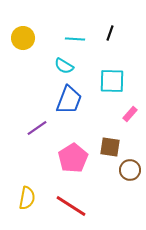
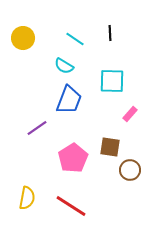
black line: rotated 21 degrees counterclockwise
cyan line: rotated 30 degrees clockwise
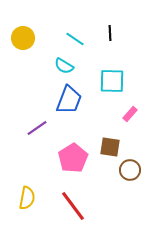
red line: moved 2 px right; rotated 20 degrees clockwise
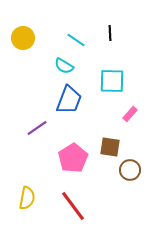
cyan line: moved 1 px right, 1 px down
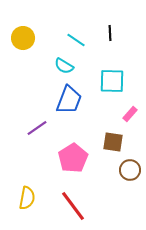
brown square: moved 3 px right, 5 px up
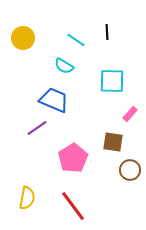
black line: moved 3 px left, 1 px up
blue trapezoid: moved 15 px left; rotated 88 degrees counterclockwise
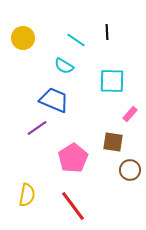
yellow semicircle: moved 3 px up
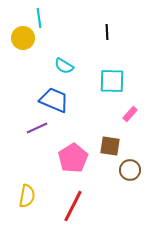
cyan line: moved 37 px left, 22 px up; rotated 48 degrees clockwise
purple line: rotated 10 degrees clockwise
brown square: moved 3 px left, 4 px down
yellow semicircle: moved 1 px down
red line: rotated 64 degrees clockwise
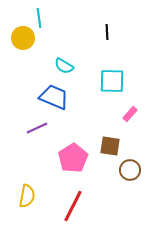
blue trapezoid: moved 3 px up
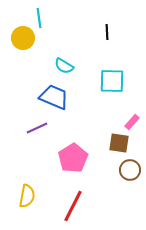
pink rectangle: moved 2 px right, 8 px down
brown square: moved 9 px right, 3 px up
